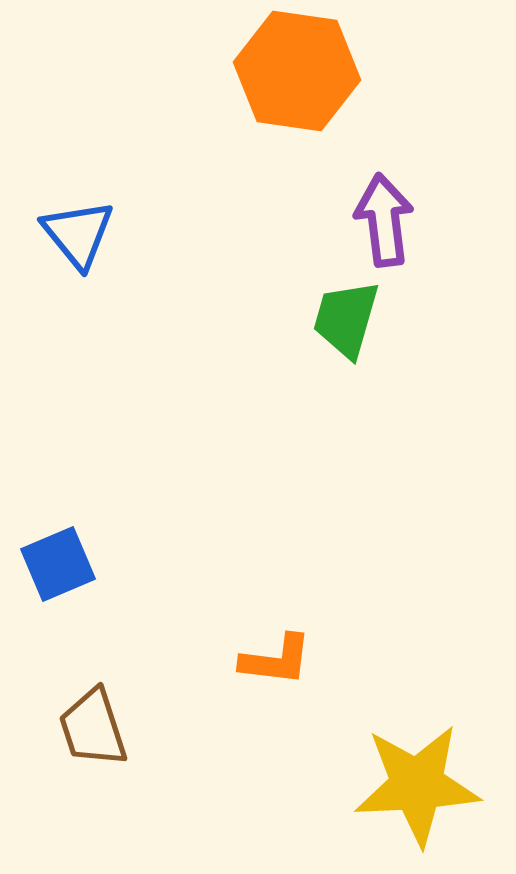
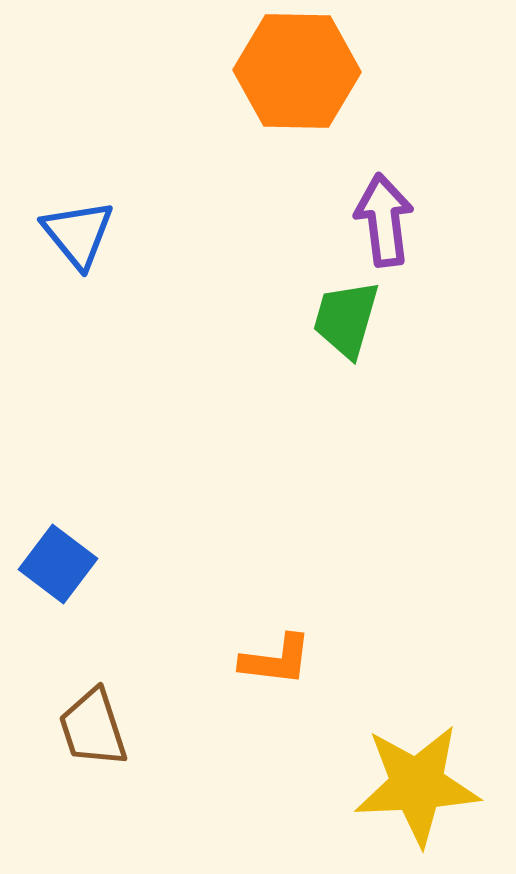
orange hexagon: rotated 7 degrees counterclockwise
blue square: rotated 30 degrees counterclockwise
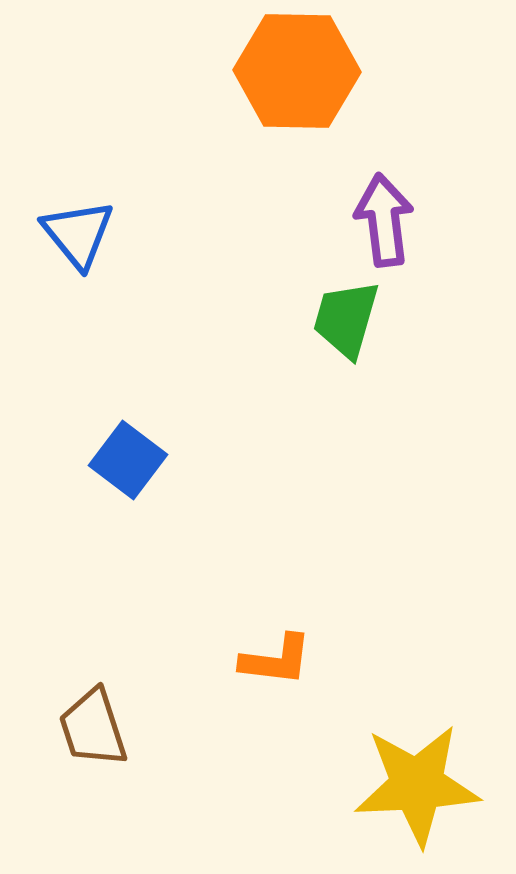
blue square: moved 70 px right, 104 px up
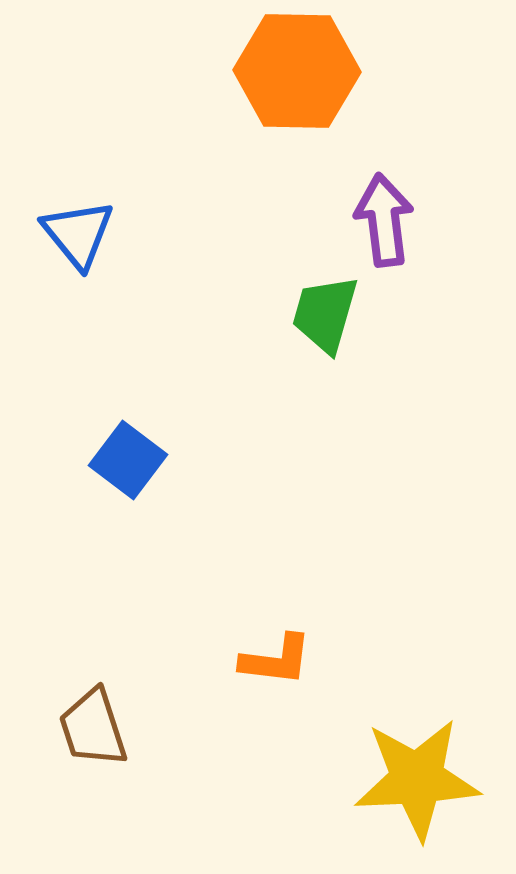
green trapezoid: moved 21 px left, 5 px up
yellow star: moved 6 px up
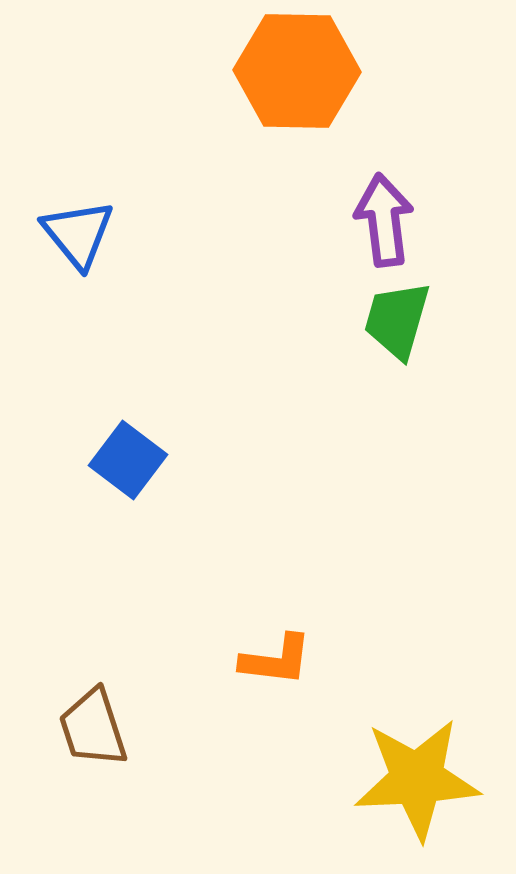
green trapezoid: moved 72 px right, 6 px down
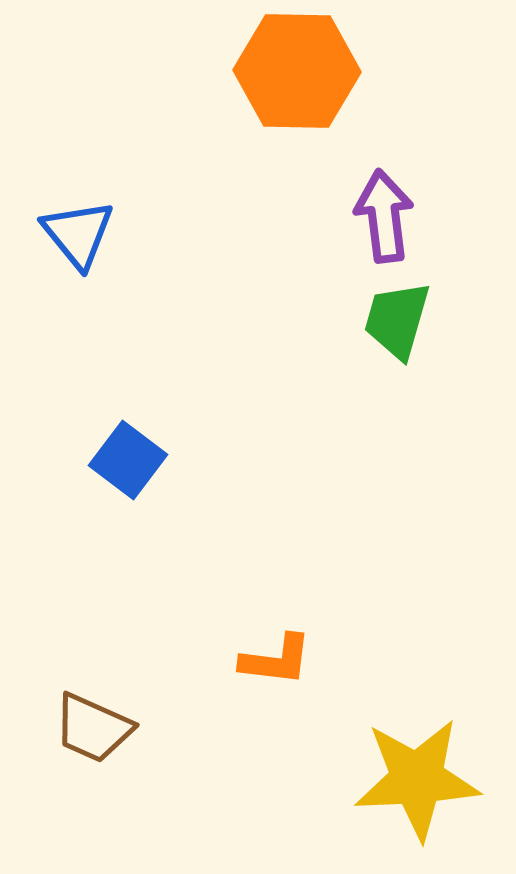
purple arrow: moved 4 px up
brown trapezoid: rotated 48 degrees counterclockwise
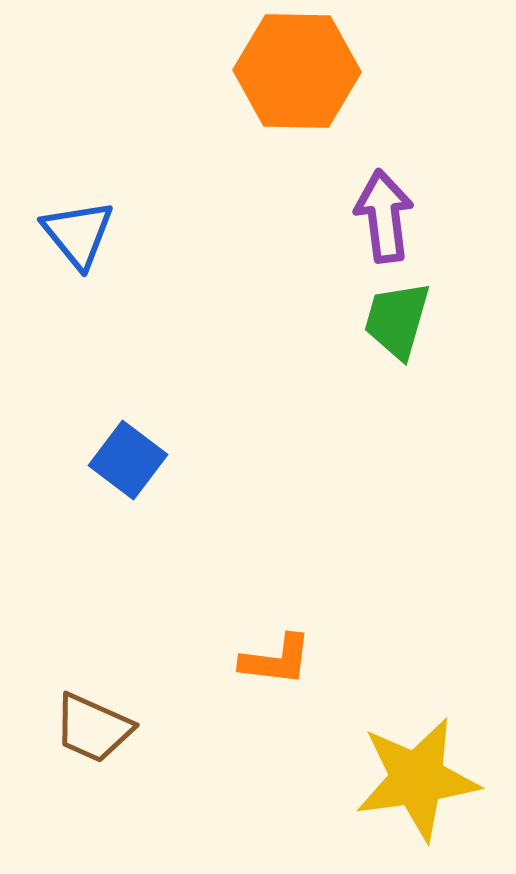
yellow star: rotated 5 degrees counterclockwise
